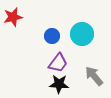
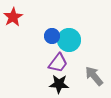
red star: rotated 18 degrees counterclockwise
cyan circle: moved 13 px left, 6 px down
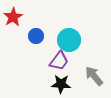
blue circle: moved 16 px left
purple trapezoid: moved 1 px right, 2 px up
black star: moved 2 px right
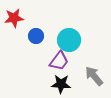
red star: moved 1 px right, 1 px down; rotated 24 degrees clockwise
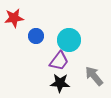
black star: moved 1 px left, 1 px up
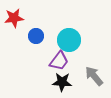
black star: moved 2 px right, 1 px up
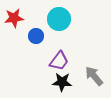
cyan circle: moved 10 px left, 21 px up
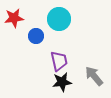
purple trapezoid: rotated 50 degrees counterclockwise
black star: rotated 12 degrees counterclockwise
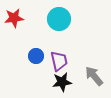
blue circle: moved 20 px down
